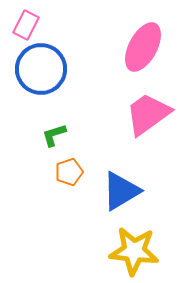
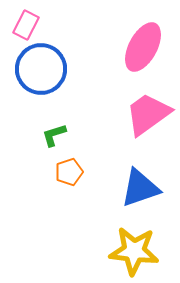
blue triangle: moved 19 px right, 3 px up; rotated 12 degrees clockwise
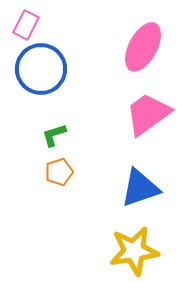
orange pentagon: moved 10 px left
yellow star: rotated 15 degrees counterclockwise
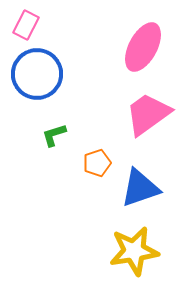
blue circle: moved 4 px left, 5 px down
orange pentagon: moved 38 px right, 9 px up
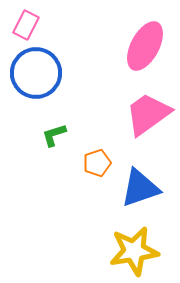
pink ellipse: moved 2 px right, 1 px up
blue circle: moved 1 px left, 1 px up
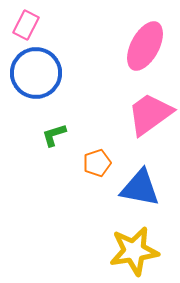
pink trapezoid: moved 2 px right
blue triangle: rotated 30 degrees clockwise
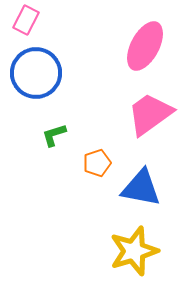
pink rectangle: moved 5 px up
blue triangle: moved 1 px right
yellow star: rotated 9 degrees counterclockwise
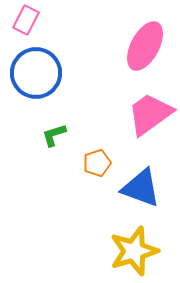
blue triangle: rotated 9 degrees clockwise
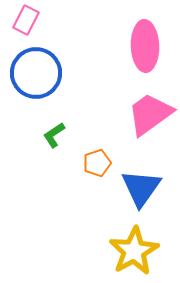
pink ellipse: rotated 30 degrees counterclockwise
green L-shape: rotated 16 degrees counterclockwise
blue triangle: rotated 45 degrees clockwise
yellow star: rotated 12 degrees counterclockwise
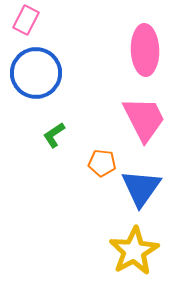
pink ellipse: moved 4 px down
pink trapezoid: moved 6 px left, 5 px down; rotated 99 degrees clockwise
orange pentagon: moved 5 px right; rotated 24 degrees clockwise
